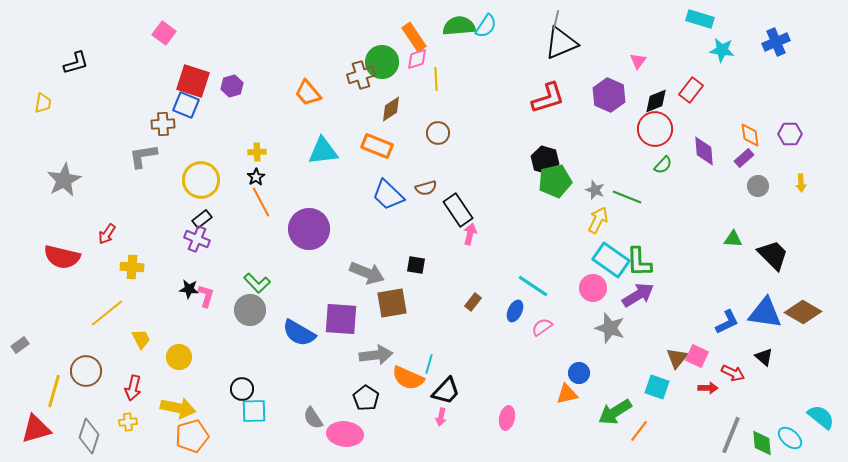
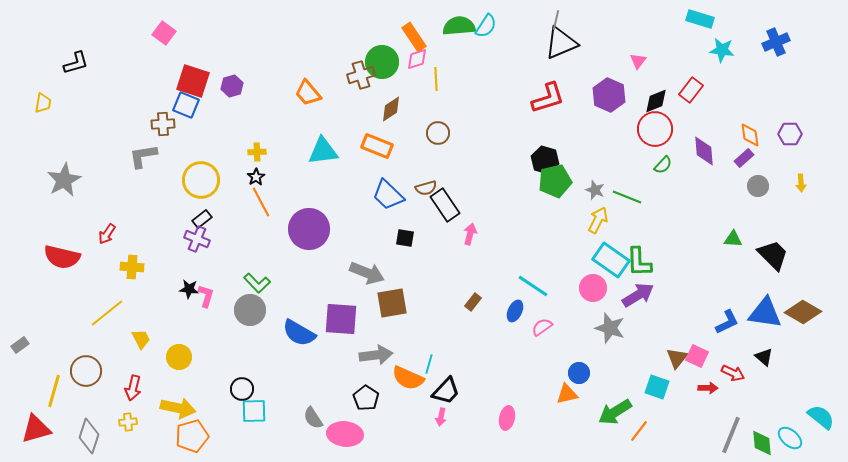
black rectangle at (458, 210): moved 13 px left, 5 px up
black square at (416, 265): moved 11 px left, 27 px up
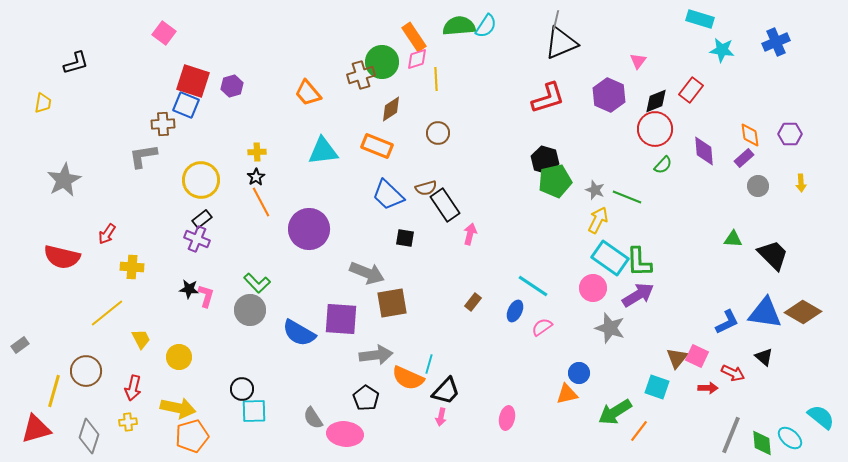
cyan rectangle at (611, 260): moved 1 px left, 2 px up
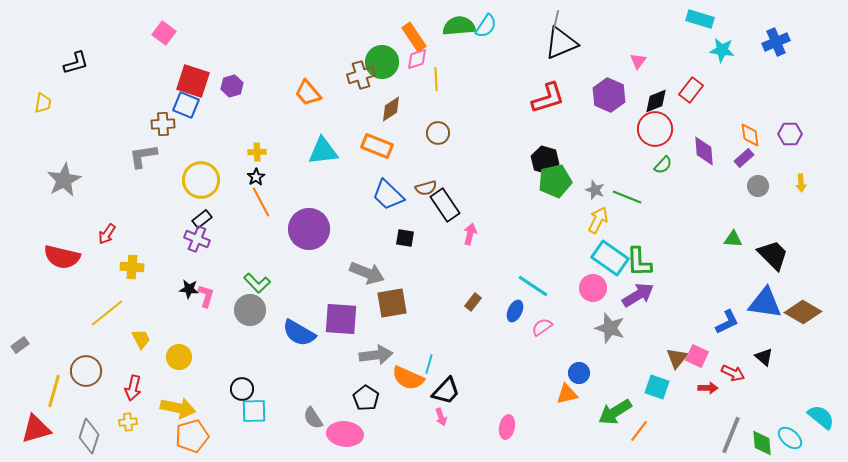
blue triangle at (765, 313): moved 10 px up
pink arrow at (441, 417): rotated 30 degrees counterclockwise
pink ellipse at (507, 418): moved 9 px down
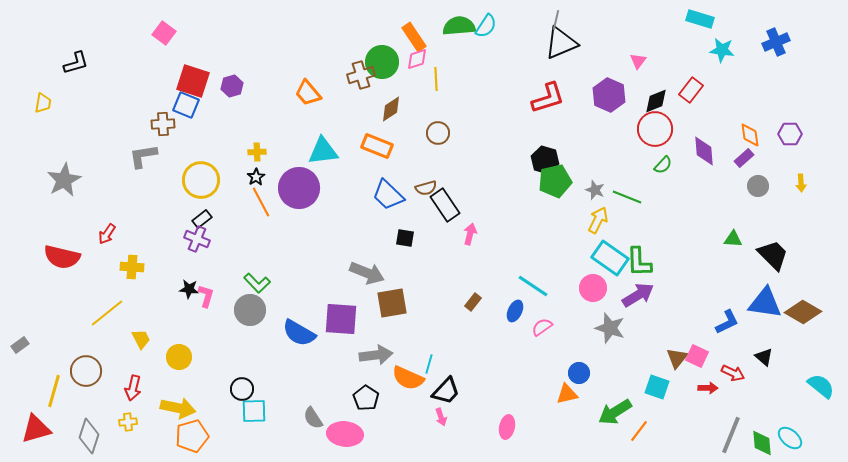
purple circle at (309, 229): moved 10 px left, 41 px up
cyan semicircle at (821, 417): moved 31 px up
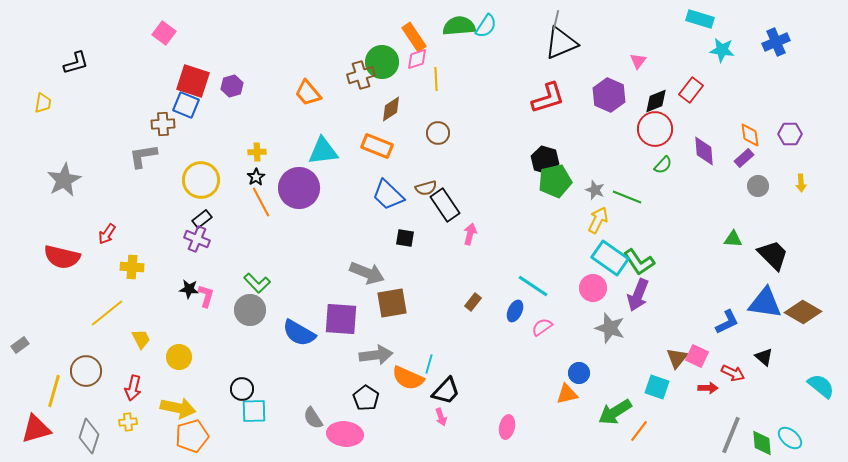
green L-shape at (639, 262): rotated 32 degrees counterclockwise
purple arrow at (638, 295): rotated 144 degrees clockwise
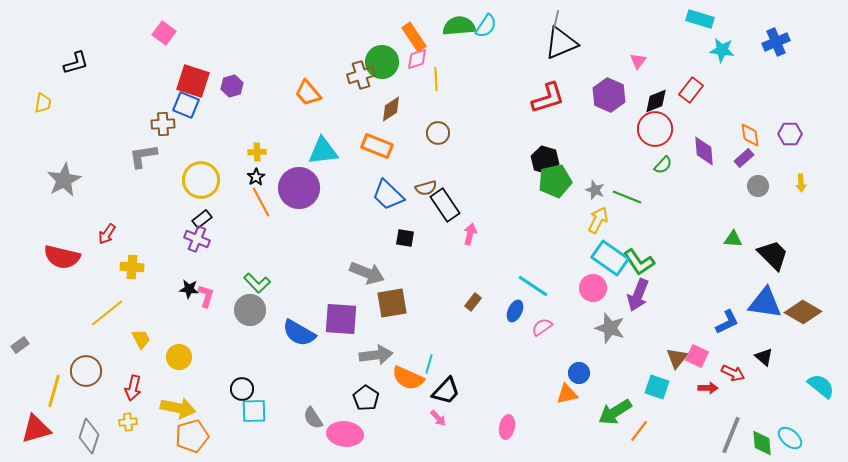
pink arrow at (441, 417): moved 3 px left, 1 px down; rotated 24 degrees counterclockwise
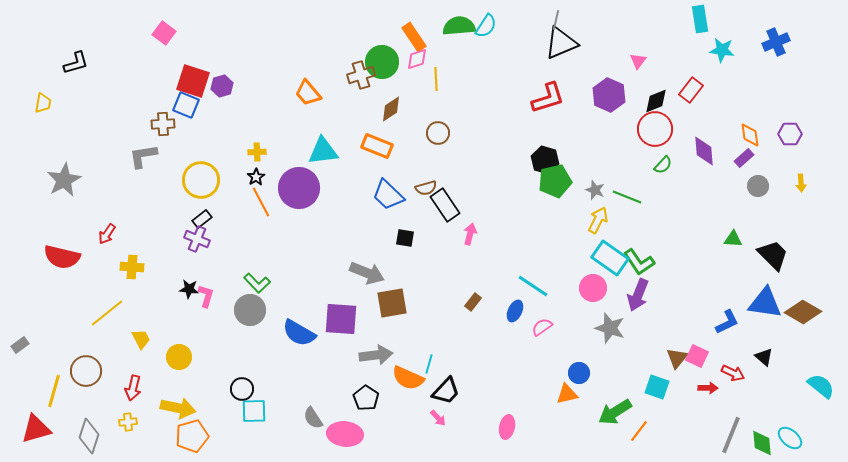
cyan rectangle at (700, 19): rotated 64 degrees clockwise
purple hexagon at (232, 86): moved 10 px left
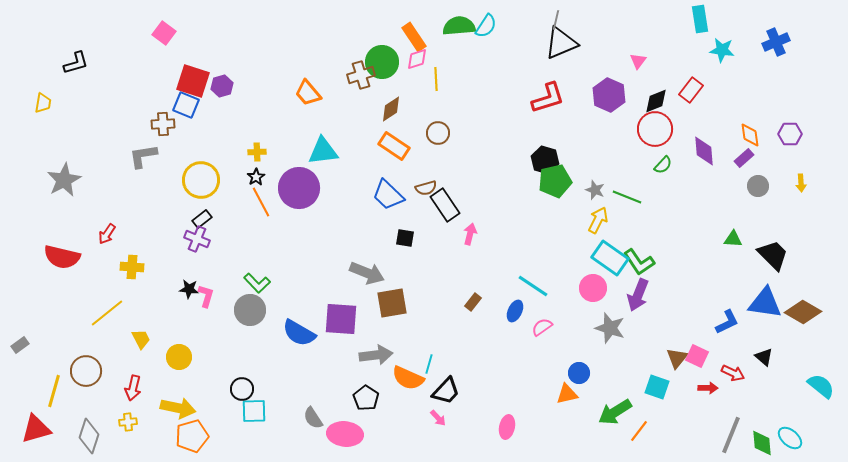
orange rectangle at (377, 146): moved 17 px right; rotated 12 degrees clockwise
